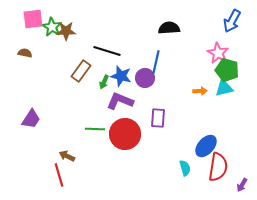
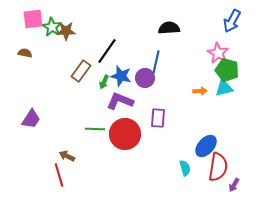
black line: rotated 72 degrees counterclockwise
purple arrow: moved 8 px left
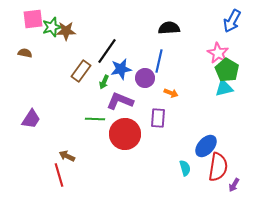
green star: rotated 24 degrees clockwise
blue line: moved 3 px right, 1 px up
green pentagon: rotated 15 degrees clockwise
blue star: moved 7 px up; rotated 25 degrees counterclockwise
orange arrow: moved 29 px left, 2 px down; rotated 24 degrees clockwise
green line: moved 10 px up
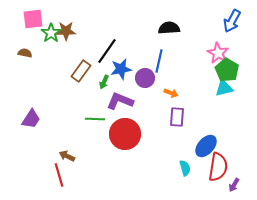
green star: moved 1 px left, 6 px down; rotated 18 degrees counterclockwise
purple rectangle: moved 19 px right, 1 px up
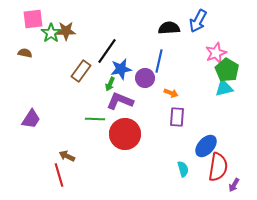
blue arrow: moved 34 px left
pink star: moved 2 px left; rotated 20 degrees clockwise
green arrow: moved 6 px right, 2 px down
cyan semicircle: moved 2 px left, 1 px down
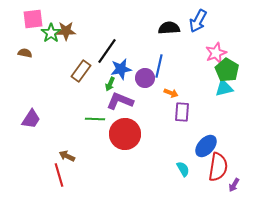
blue line: moved 5 px down
purple rectangle: moved 5 px right, 5 px up
cyan semicircle: rotated 14 degrees counterclockwise
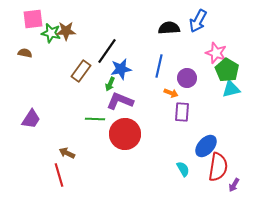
green star: rotated 24 degrees counterclockwise
pink star: rotated 30 degrees counterclockwise
purple circle: moved 42 px right
cyan triangle: moved 7 px right, 1 px down
brown arrow: moved 3 px up
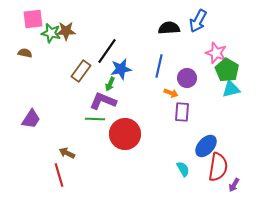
purple L-shape: moved 17 px left
